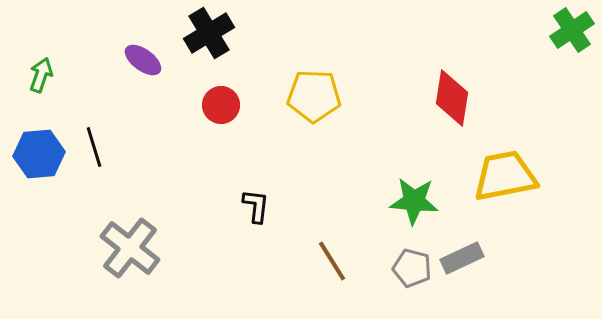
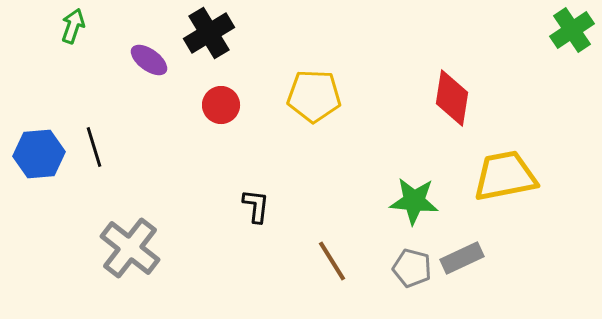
purple ellipse: moved 6 px right
green arrow: moved 32 px right, 49 px up
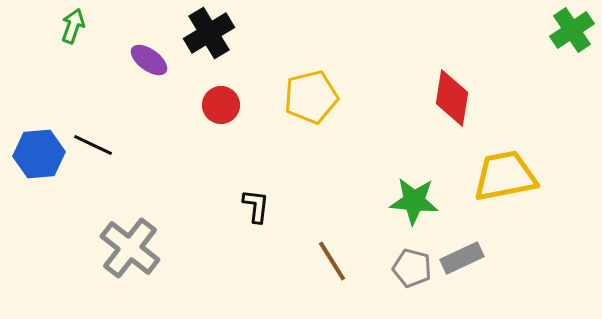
yellow pentagon: moved 3 px left, 1 px down; rotated 16 degrees counterclockwise
black line: moved 1 px left, 2 px up; rotated 48 degrees counterclockwise
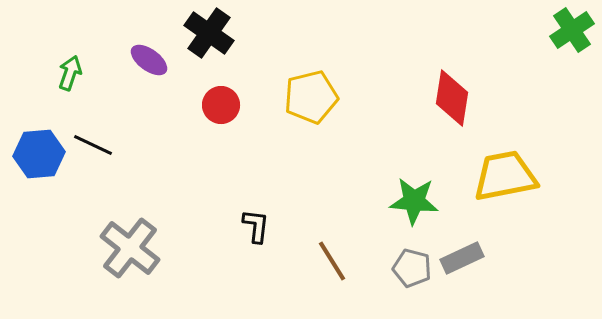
green arrow: moved 3 px left, 47 px down
black cross: rotated 24 degrees counterclockwise
black L-shape: moved 20 px down
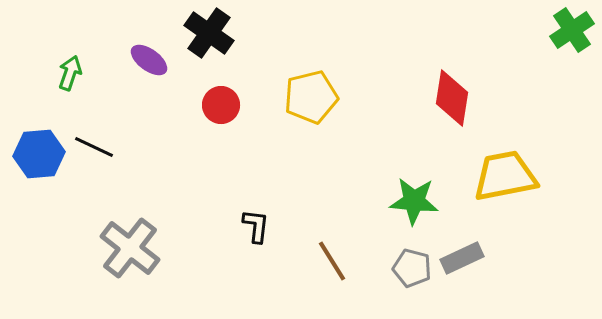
black line: moved 1 px right, 2 px down
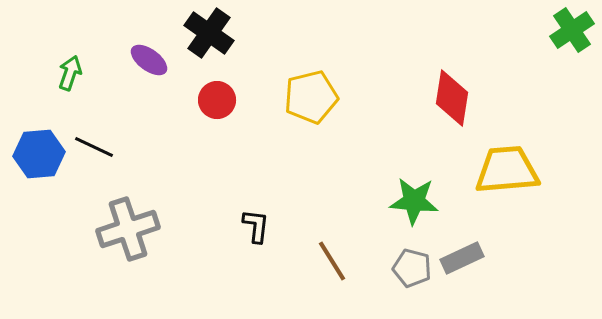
red circle: moved 4 px left, 5 px up
yellow trapezoid: moved 2 px right, 6 px up; rotated 6 degrees clockwise
gray cross: moved 2 px left, 19 px up; rotated 34 degrees clockwise
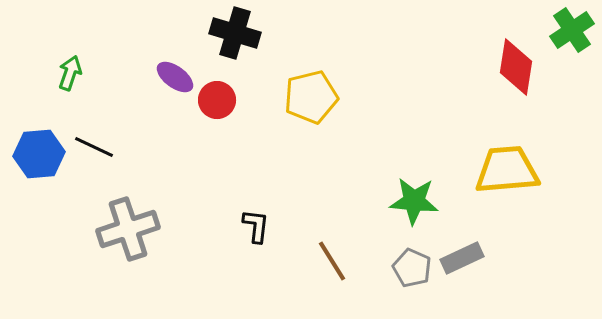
black cross: moved 26 px right; rotated 18 degrees counterclockwise
purple ellipse: moved 26 px right, 17 px down
red diamond: moved 64 px right, 31 px up
gray pentagon: rotated 9 degrees clockwise
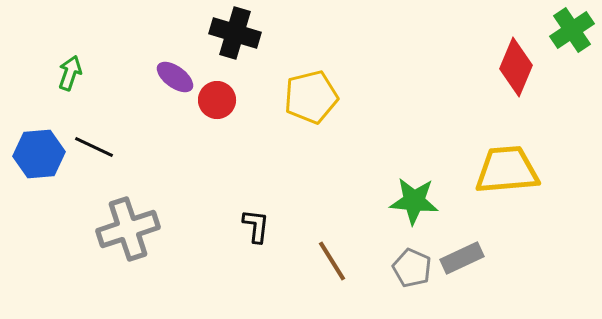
red diamond: rotated 14 degrees clockwise
